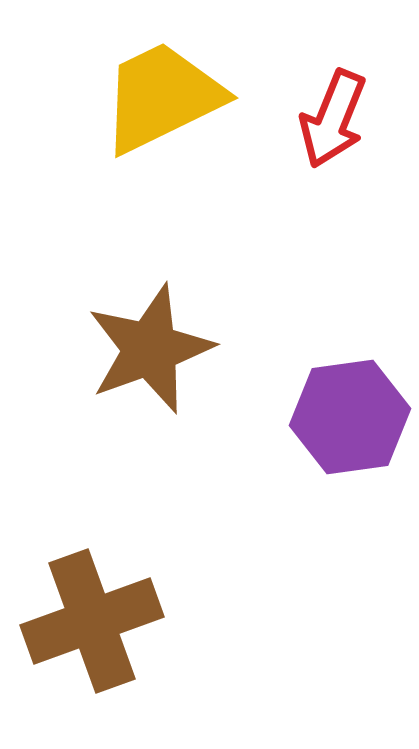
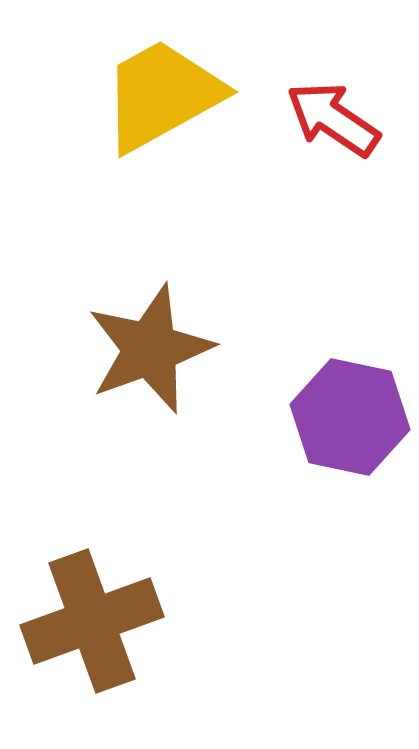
yellow trapezoid: moved 2 px up; rotated 3 degrees counterclockwise
red arrow: rotated 102 degrees clockwise
purple hexagon: rotated 20 degrees clockwise
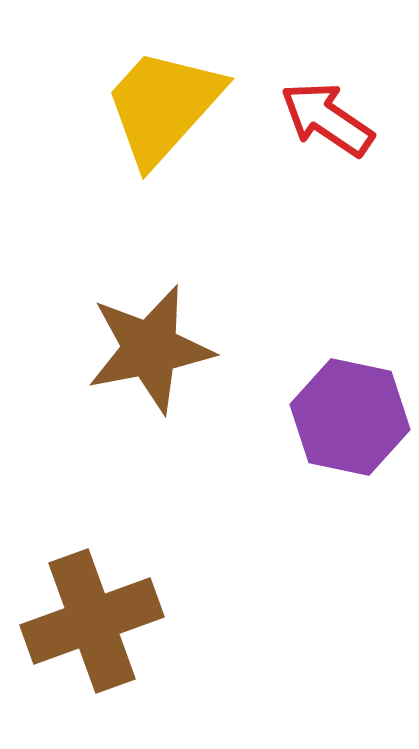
yellow trapezoid: moved 1 px right, 11 px down; rotated 19 degrees counterclockwise
red arrow: moved 6 px left
brown star: rotated 9 degrees clockwise
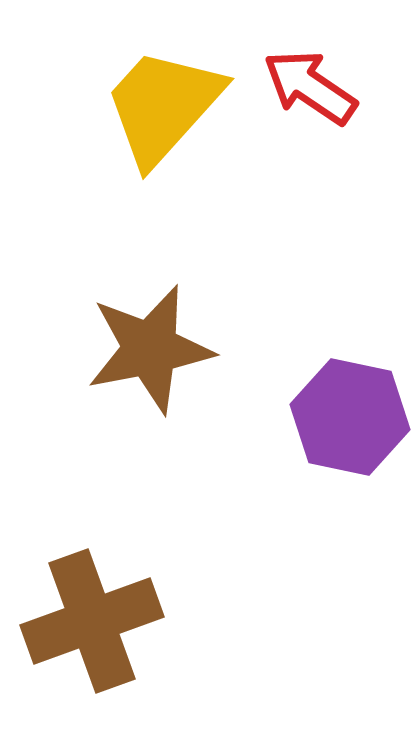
red arrow: moved 17 px left, 32 px up
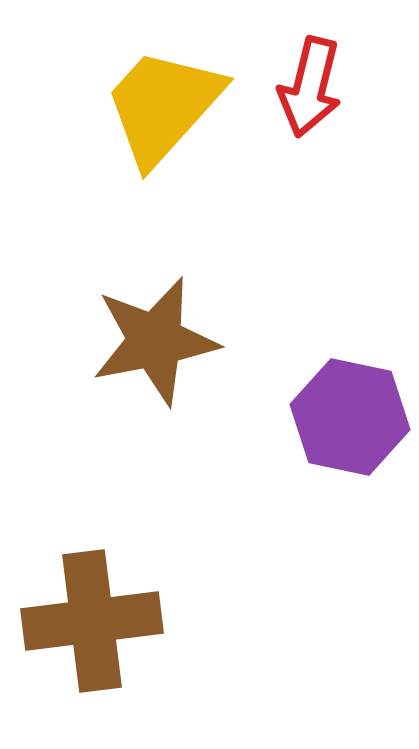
red arrow: rotated 110 degrees counterclockwise
brown star: moved 5 px right, 8 px up
brown cross: rotated 13 degrees clockwise
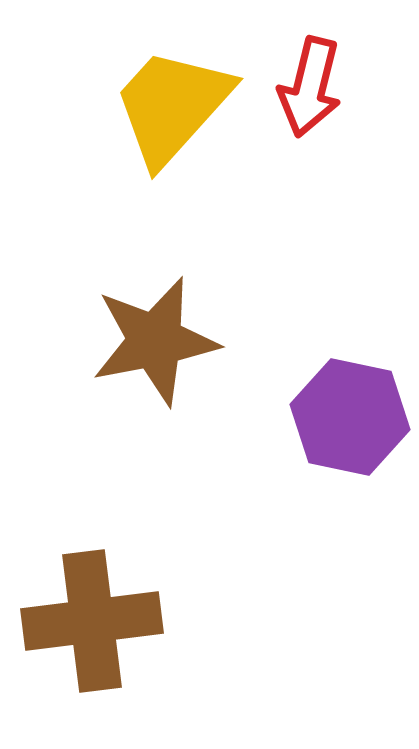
yellow trapezoid: moved 9 px right
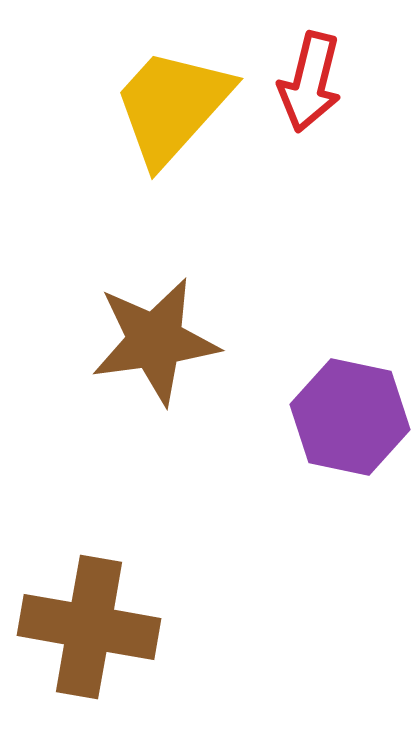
red arrow: moved 5 px up
brown star: rotated 3 degrees clockwise
brown cross: moved 3 px left, 6 px down; rotated 17 degrees clockwise
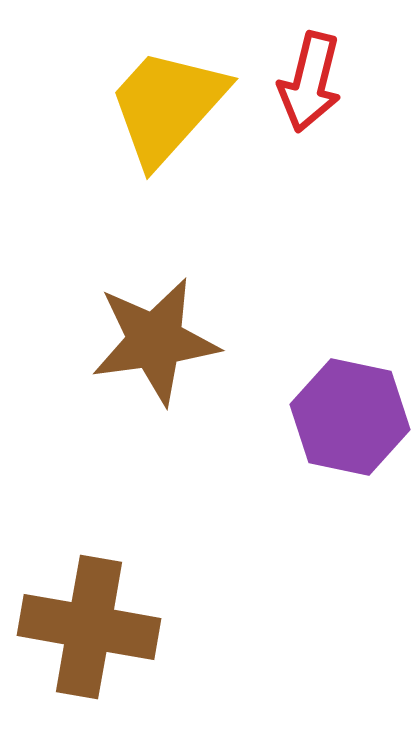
yellow trapezoid: moved 5 px left
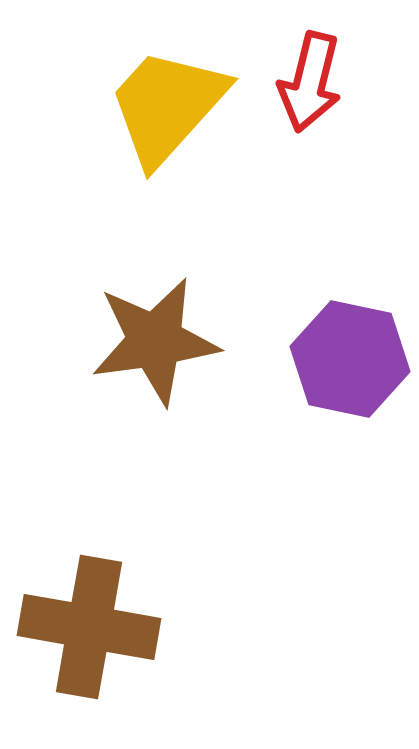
purple hexagon: moved 58 px up
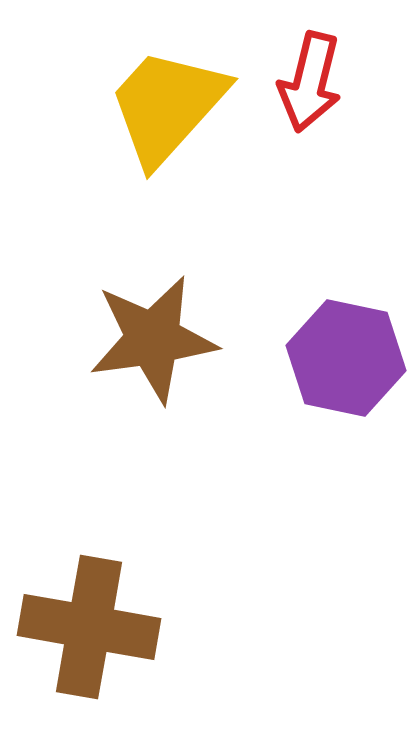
brown star: moved 2 px left, 2 px up
purple hexagon: moved 4 px left, 1 px up
